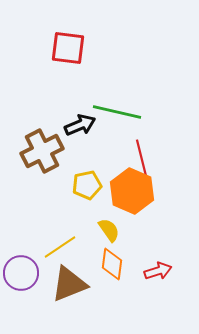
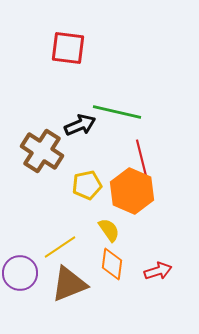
brown cross: rotated 30 degrees counterclockwise
purple circle: moved 1 px left
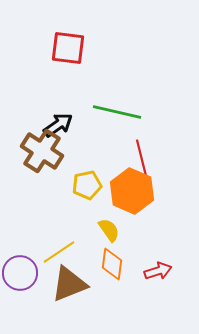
black arrow: moved 22 px left; rotated 12 degrees counterclockwise
yellow line: moved 1 px left, 5 px down
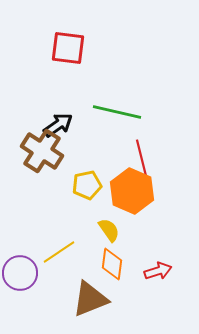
brown triangle: moved 21 px right, 15 px down
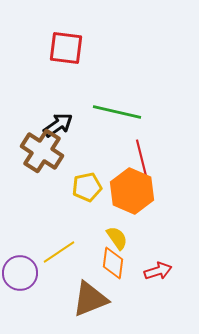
red square: moved 2 px left
yellow pentagon: moved 2 px down
yellow semicircle: moved 8 px right, 8 px down
orange diamond: moved 1 px right, 1 px up
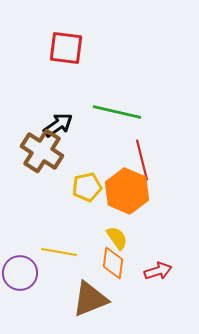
orange hexagon: moved 5 px left
yellow line: rotated 44 degrees clockwise
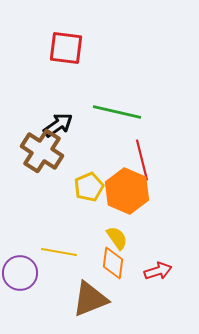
yellow pentagon: moved 2 px right; rotated 12 degrees counterclockwise
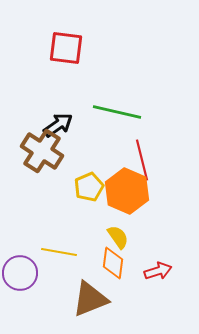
yellow semicircle: moved 1 px right, 1 px up
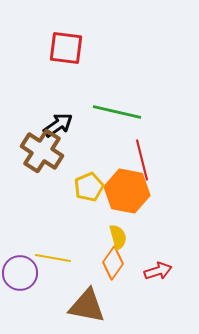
orange hexagon: rotated 12 degrees counterclockwise
yellow semicircle: rotated 20 degrees clockwise
yellow line: moved 6 px left, 6 px down
orange diamond: rotated 28 degrees clockwise
brown triangle: moved 3 px left, 7 px down; rotated 33 degrees clockwise
